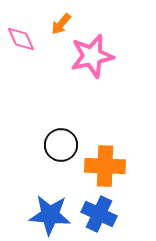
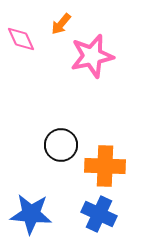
blue star: moved 19 px left, 1 px up
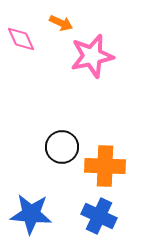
orange arrow: moved 1 px up; rotated 105 degrees counterclockwise
black circle: moved 1 px right, 2 px down
blue cross: moved 2 px down
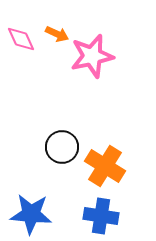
orange arrow: moved 4 px left, 11 px down
orange cross: rotated 30 degrees clockwise
blue cross: moved 2 px right; rotated 16 degrees counterclockwise
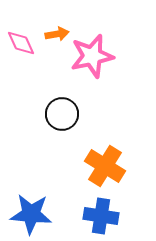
orange arrow: rotated 35 degrees counterclockwise
pink diamond: moved 4 px down
black circle: moved 33 px up
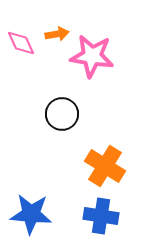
pink star: rotated 21 degrees clockwise
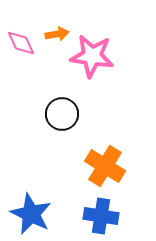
blue star: rotated 21 degrees clockwise
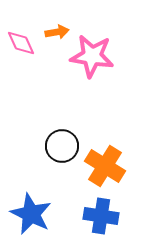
orange arrow: moved 2 px up
black circle: moved 32 px down
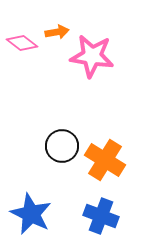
pink diamond: moved 1 px right; rotated 28 degrees counterclockwise
orange cross: moved 6 px up
blue cross: rotated 12 degrees clockwise
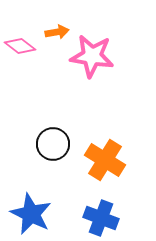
pink diamond: moved 2 px left, 3 px down
black circle: moved 9 px left, 2 px up
blue cross: moved 2 px down
